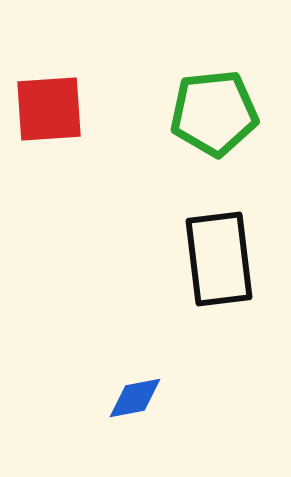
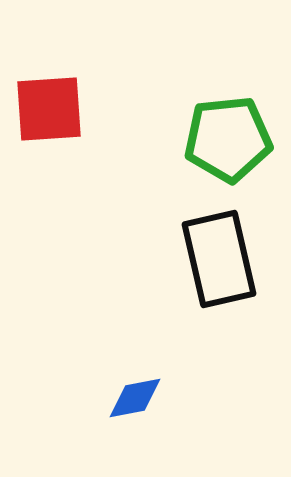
green pentagon: moved 14 px right, 26 px down
black rectangle: rotated 6 degrees counterclockwise
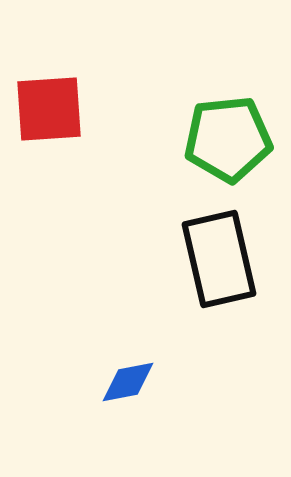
blue diamond: moved 7 px left, 16 px up
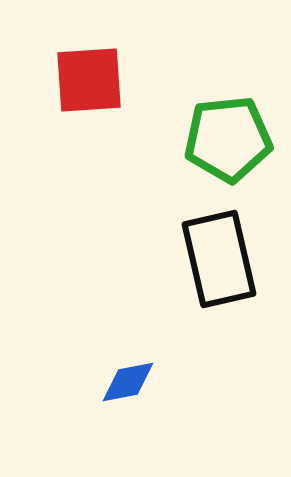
red square: moved 40 px right, 29 px up
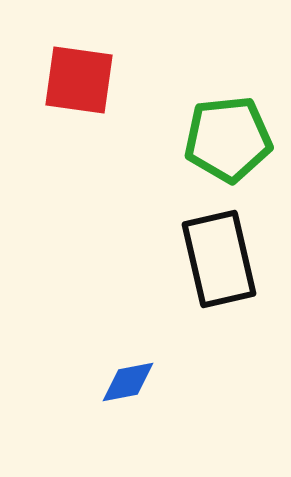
red square: moved 10 px left; rotated 12 degrees clockwise
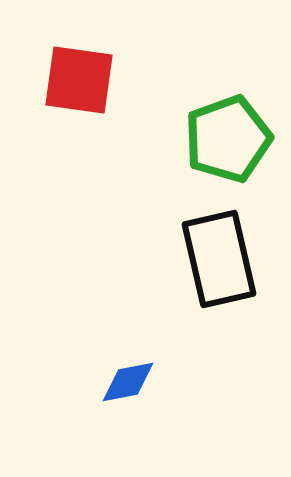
green pentagon: rotated 14 degrees counterclockwise
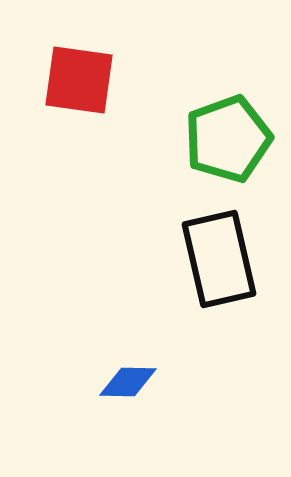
blue diamond: rotated 12 degrees clockwise
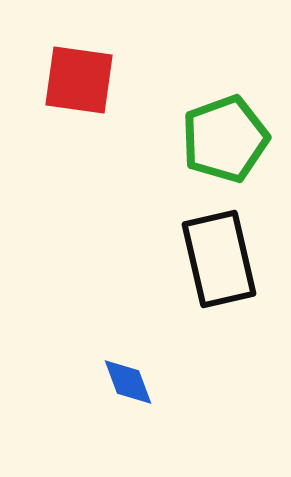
green pentagon: moved 3 px left
blue diamond: rotated 68 degrees clockwise
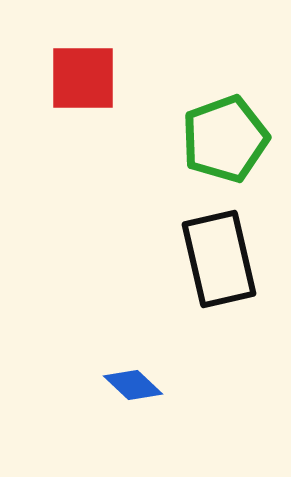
red square: moved 4 px right, 2 px up; rotated 8 degrees counterclockwise
blue diamond: moved 5 px right, 3 px down; rotated 26 degrees counterclockwise
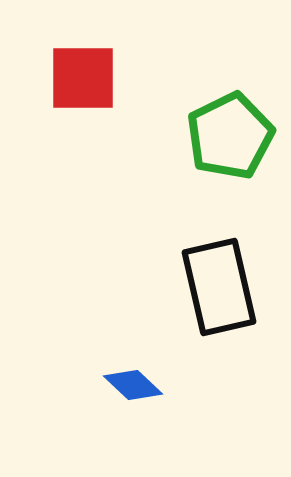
green pentagon: moved 5 px right, 3 px up; rotated 6 degrees counterclockwise
black rectangle: moved 28 px down
